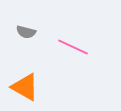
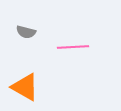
pink line: rotated 28 degrees counterclockwise
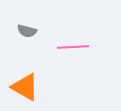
gray semicircle: moved 1 px right, 1 px up
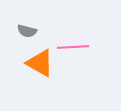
orange triangle: moved 15 px right, 24 px up
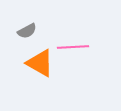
gray semicircle: rotated 42 degrees counterclockwise
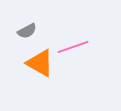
pink line: rotated 16 degrees counterclockwise
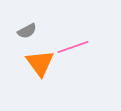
orange triangle: rotated 24 degrees clockwise
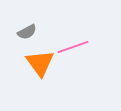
gray semicircle: moved 1 px down
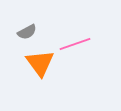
pink line: moved 2 px right, 3 px up
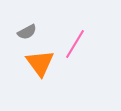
pink line: rotated 40 degrees counterclockwise
